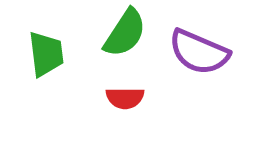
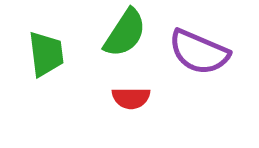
red semicircle: moved 6 px right
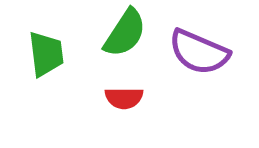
red semicircle: moved 7 px left
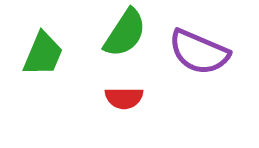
green trapezoid: moved 3 px left; rotated 30 degrees clockwise
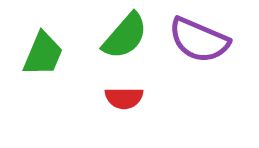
green semicircle: moved 3 px down; rotated 8 degrees clockwise
purple semicircle: moved 12 px up
